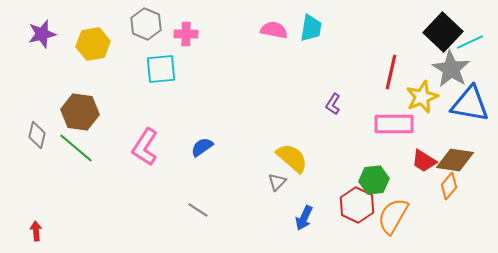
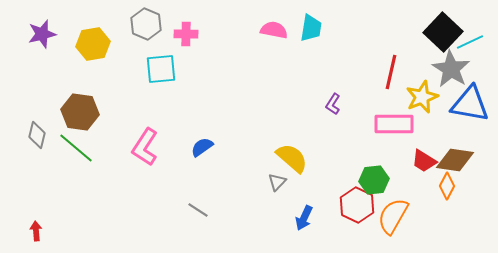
orange diamond: moved 2 px left; rotated 12 degrees counterclockwise
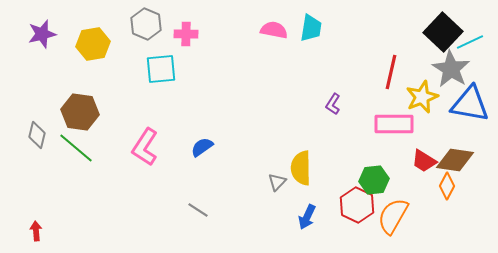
yellow semicircle: moved 9 px right, 10 px down; rotated 132 degrees counterclockwise
blue arrow: moved 3 px right, 1 px up
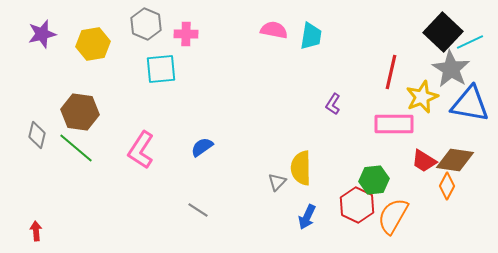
cyan trapezoid: moved 8 px down
pink L-shape: moved 4 px left, 3 px down
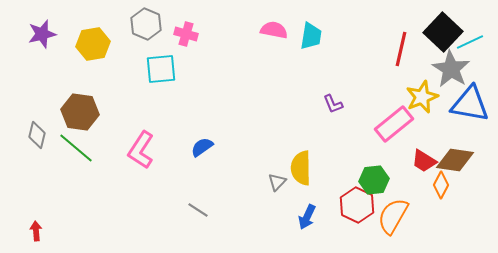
pink cross: rotated 15 degrees clockwise
red line: moved 10 px right, 23 px up
purple L-shape: rotated 55 degrees counterclockwise
pink rectangle: rotated 39 degrees counterclockwise
orange diamond: moved 6 px left, 1 px up
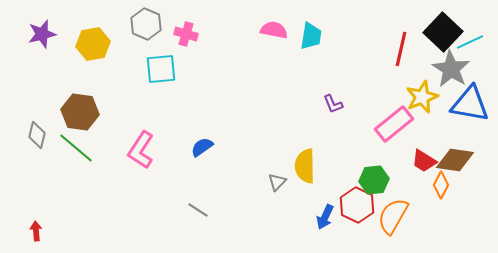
yellow semicircle: moved 4 px right, 2 px up
blue arrow: moved 18 px right
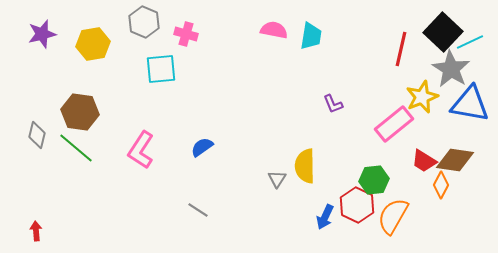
gray hexagon: moved 2 px left, 2 px up
gray triangle: moved 3 px up; rotated 12 degrees counterclockwise
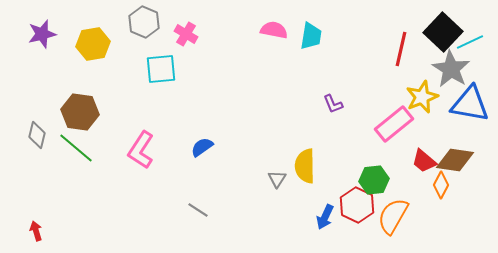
pink cross: rotated 15 degrees clockwise
red trapezoid: rotated 8 degrees clockwise
red arrow: rotated 12 degrees counterclockwise
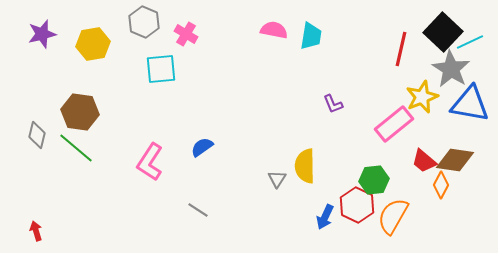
pink L-shape: moved 9 px right, 12 px down
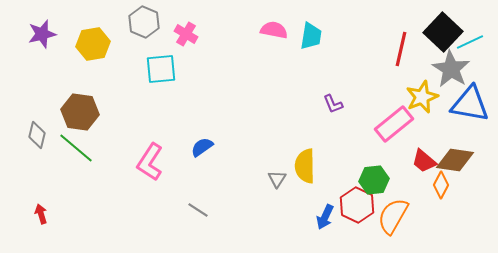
red arrow: moved 5 px right, 17 px up
